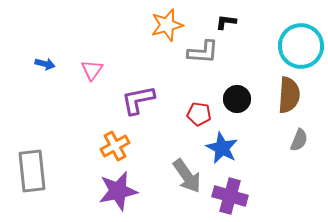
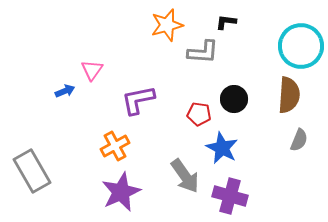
blue arrow: moved 20 px right, 27 px down; rotated 36 degrees counterclockwise
black circle: moved 3 px left
gray rectangle: rotated 24 degrees counterclockwise
gray arrow: moved 2 px left
purple star: moved 3 px right, 1 px down; rotated 12 degrees counterclockwise
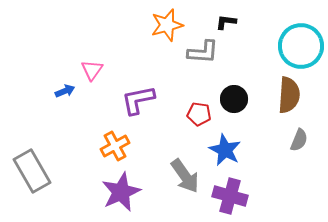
blue star: moved 3 px right, 2 px down
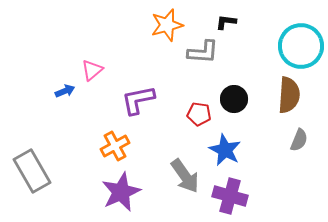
pink triangle: rotated 15 degrees clockwise
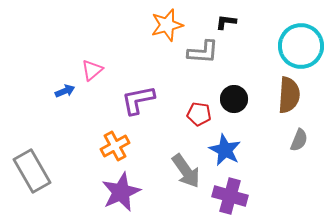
gray arrow: moved 1 px right, 5 px up
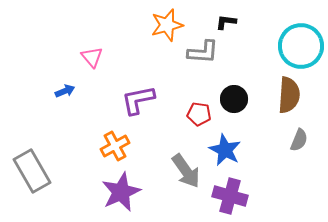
pink triangle: moved 13 px up; rotated 30 degrees counterclockwise
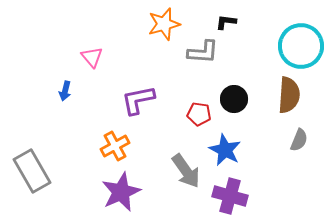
orange star: moved 3 px left, 1 px up
blue arrow: rotated 126 degrees clockwise
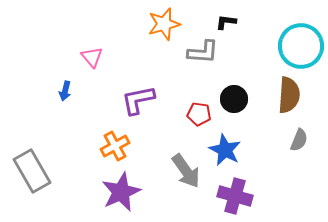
purple cross: moved 5 px right
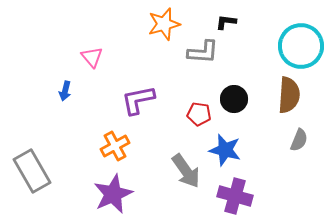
blue star: rotated 12 degrees counterclockwise
purple star: moved 8 px left, 2 px down
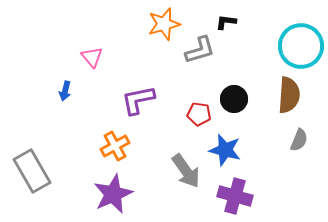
gray L-shape: moved 3 px left, 2 px up; rotated 20 degrees counterclockwise
